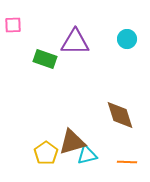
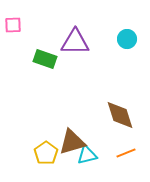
orange line: moved 1 px left, 9 px up; rotated 24 degrees counterclockwise
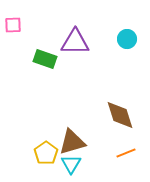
cyan triangle: moved 16 px left, 9 px down; rotated 45 degrees counterclockwise
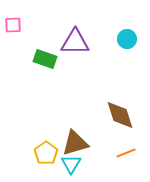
brown triangle: moved 3 px right, 1 px down
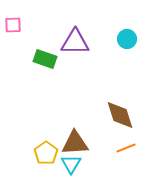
brown triangle: rotated 12 degrees clockwise
orange line: moved 5 px up
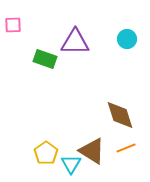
brown triangle: moved 17 px right, 8 px down; rotated 36 degrees clockwise
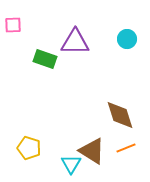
yellow pentagon: moved 17 px left, 5 px up; rotated 20 degrees counterclockwise
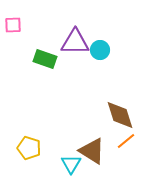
cyan circle: moved 27 px left, 11 px down
orange line: moved 7 px up; rotated 18 degrees counterclockwise
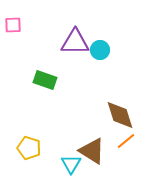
green rectangle: moved 21 px down
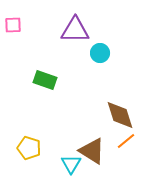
purple triangle: moved 12 px up
cyan circle: moved 3 px down
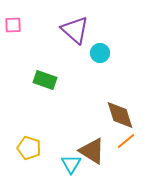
purple triangle: rotated 40 degrees clockwise
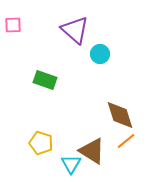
cyan circle: moved 1 px down
yellow pentagon: moved 12 px right, 5 px up
